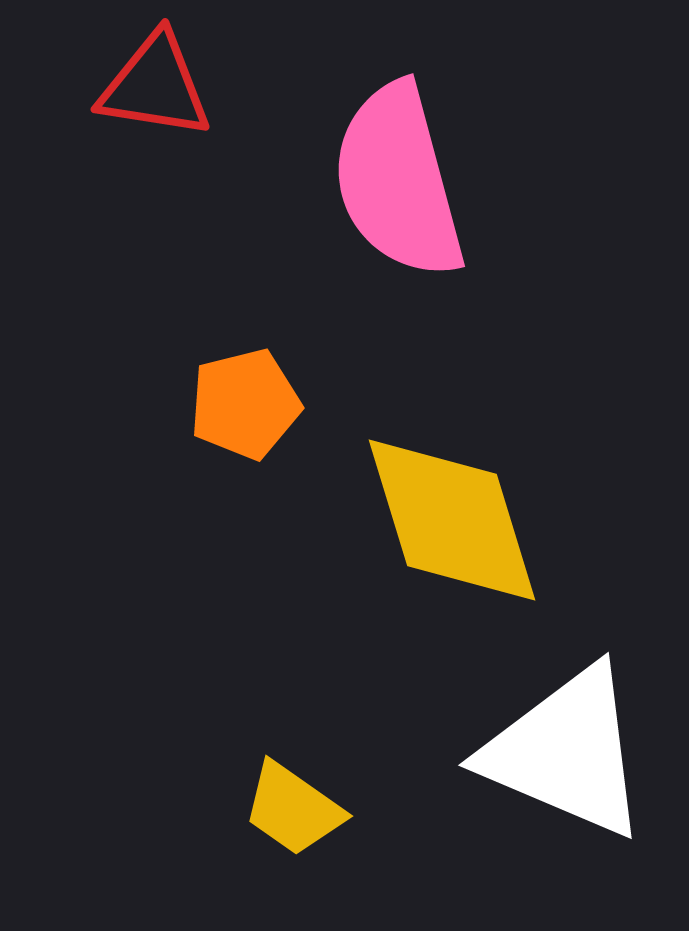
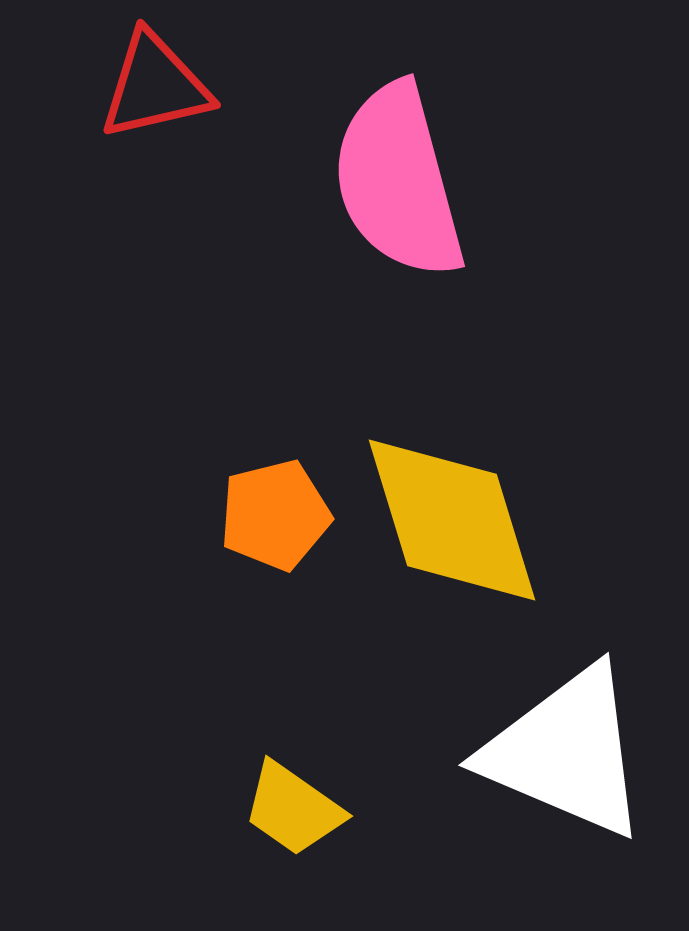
red triangle: rotated 22 degrees counterclockwise
orange pentagon: moved 30 px right, 111 px down
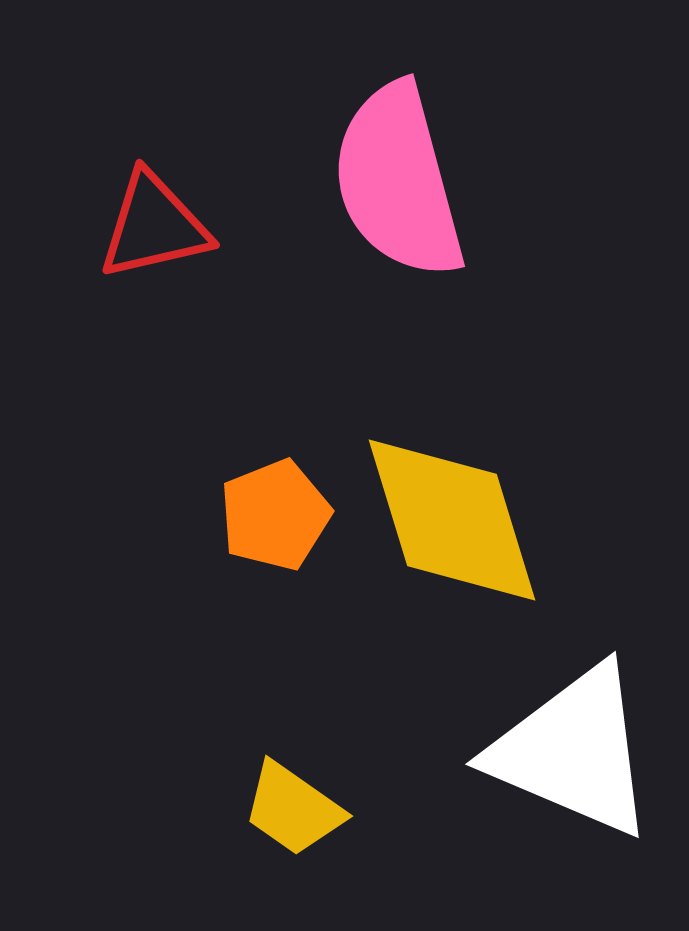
red triangle: moved 1 px left, 140 px down
orange pentagon: rotated 8 degrees counterclockwise
white triangle: moved 7 px right, 1 px up
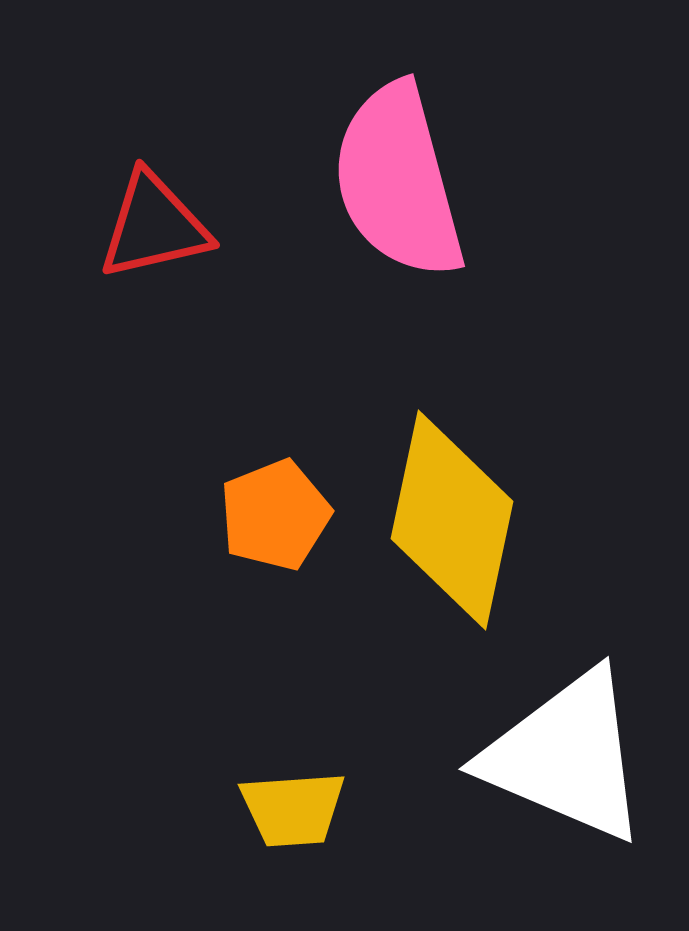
yellow diamond: rotated 29 degrees clockwise
white triangle: moved 7 px left, 5 px down
yellow trapezoid: rotated 39 degrees counterclockwise
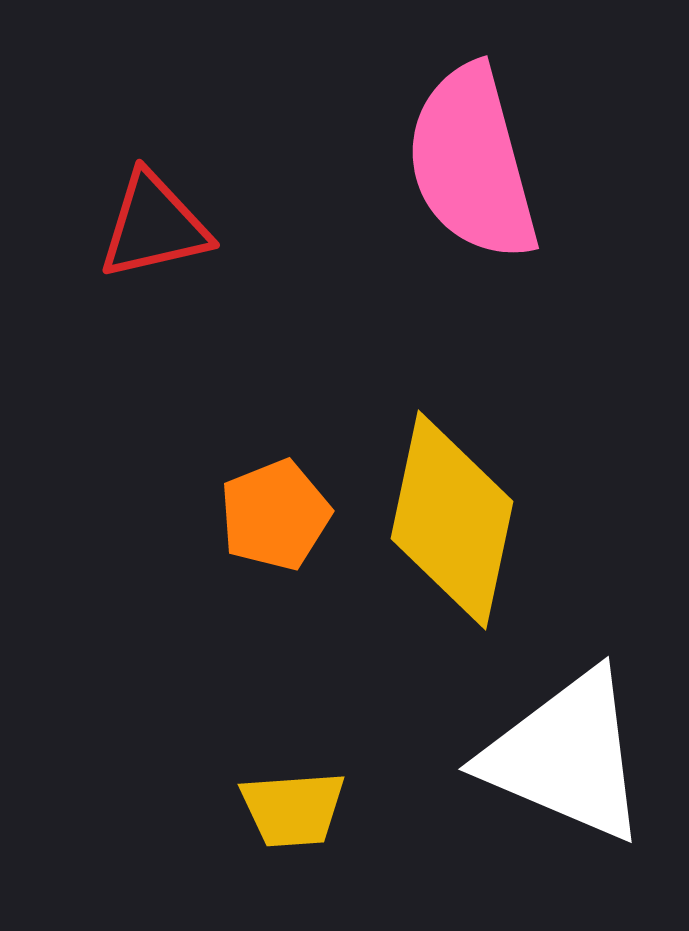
pink semicircle: moved 74 px right, 18 px up
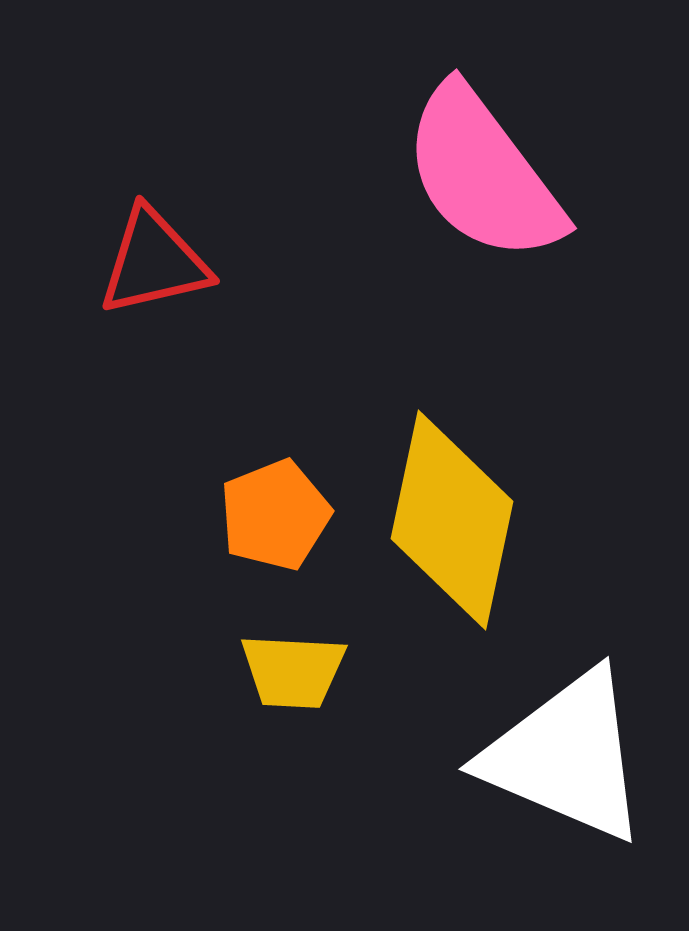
pink semicircle: moved 11 px right, 11 px down; rotated 22 degrees counterclockwise
red triangle: moved 36 px down
yellow trapezoid: moved 138 px up; rotated 7 degrees clockwise
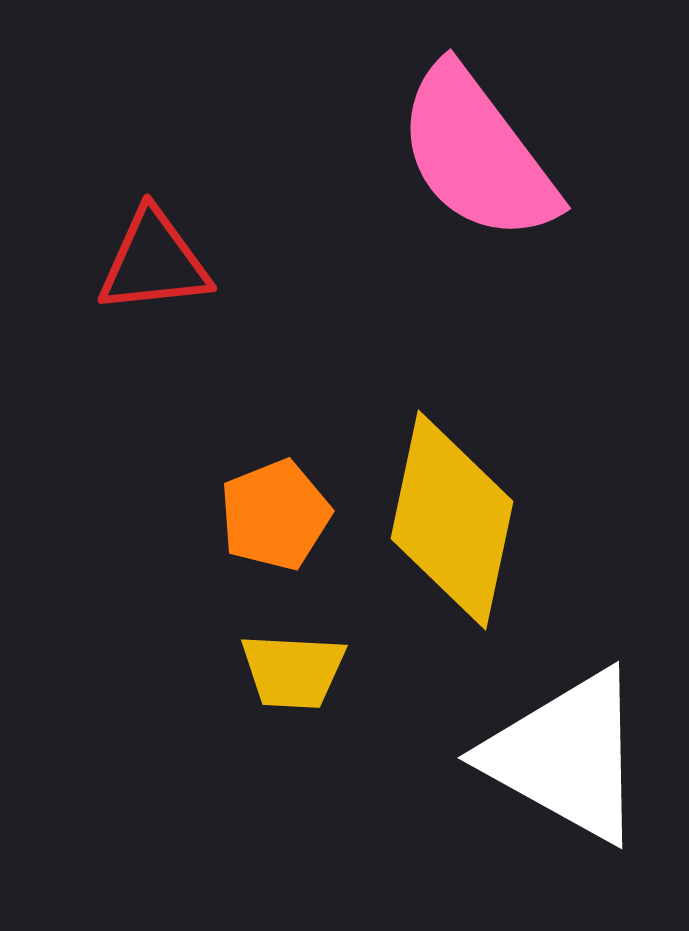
pink semicircle: moved 6 px left, 20 px up
red triangle: rotated 7 degrees clockwise
white triangle: rotated 6 degrees clockwise
